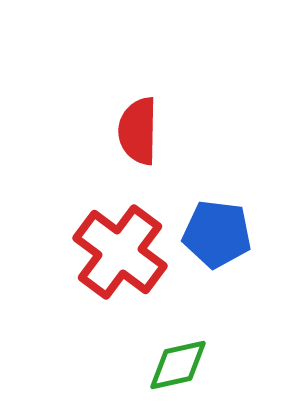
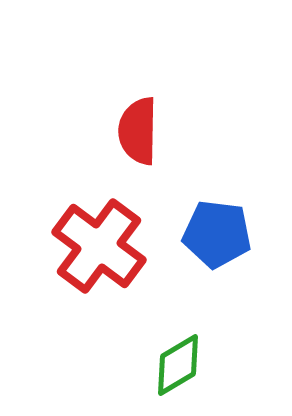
red cross: moved 21 px left, 6 px up
green diamond: rotated 18 degrees counterclockwise
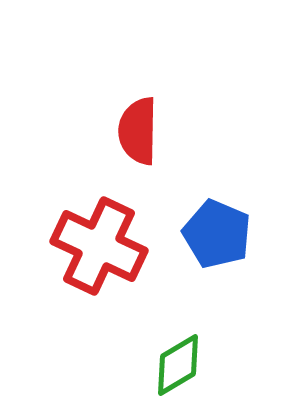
blue pentagon: rotated 16 degrees clockwise
red cross: rotated 12 degrees counterclockwise
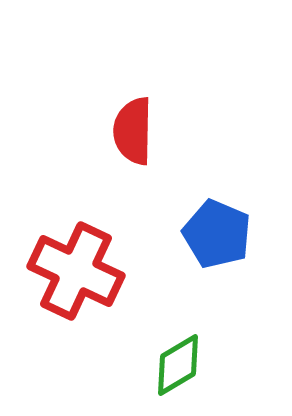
red semicircle: moved 5 px left
red cross: moved 23 px left, 25 px down
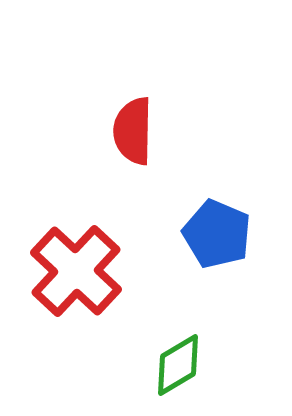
red cross: rotated 18 degrees clockwise
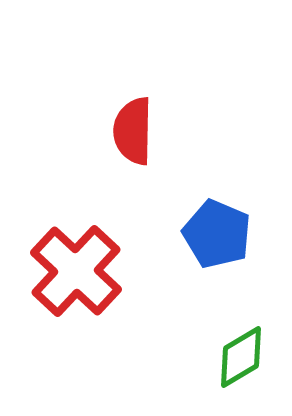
green diamond: moved 63 px right, 8 px up
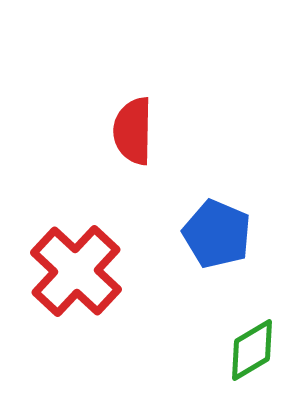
green diamond: moved 11 px right, 7 px up
